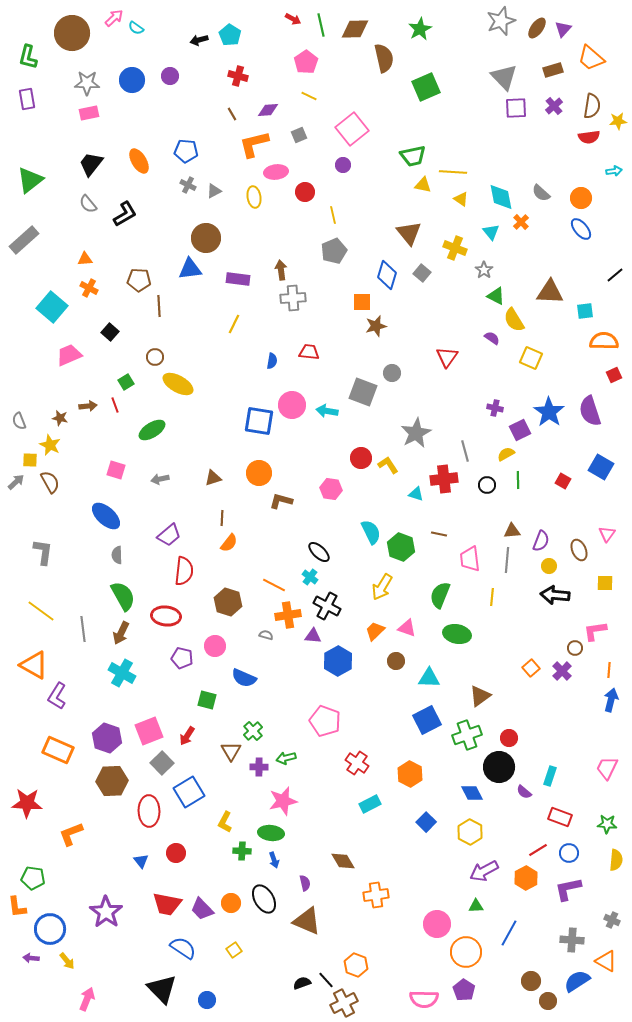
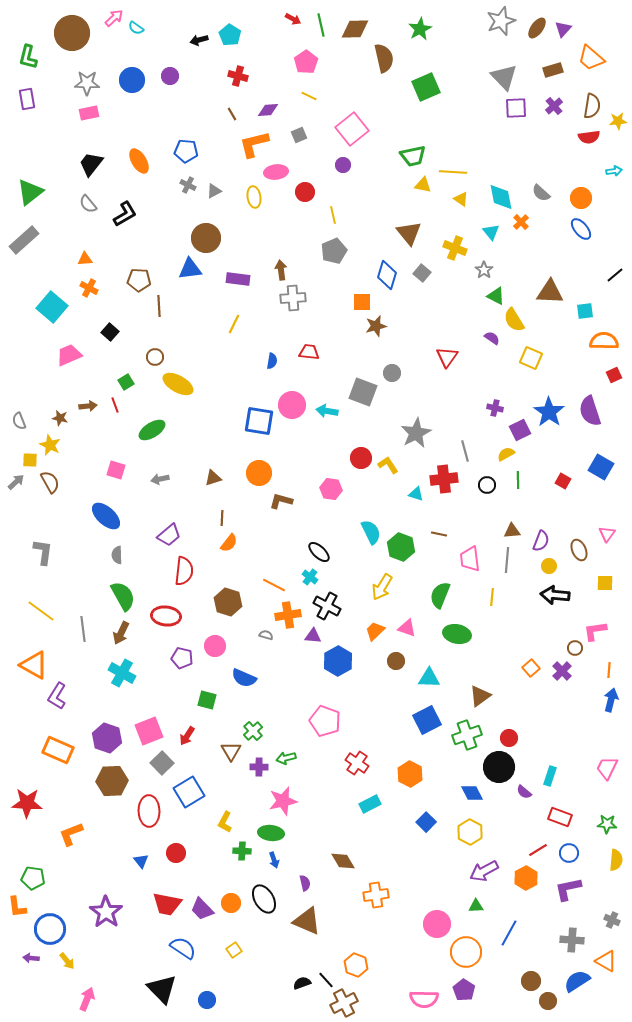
green triangle at (30, 180): moved 12 px down
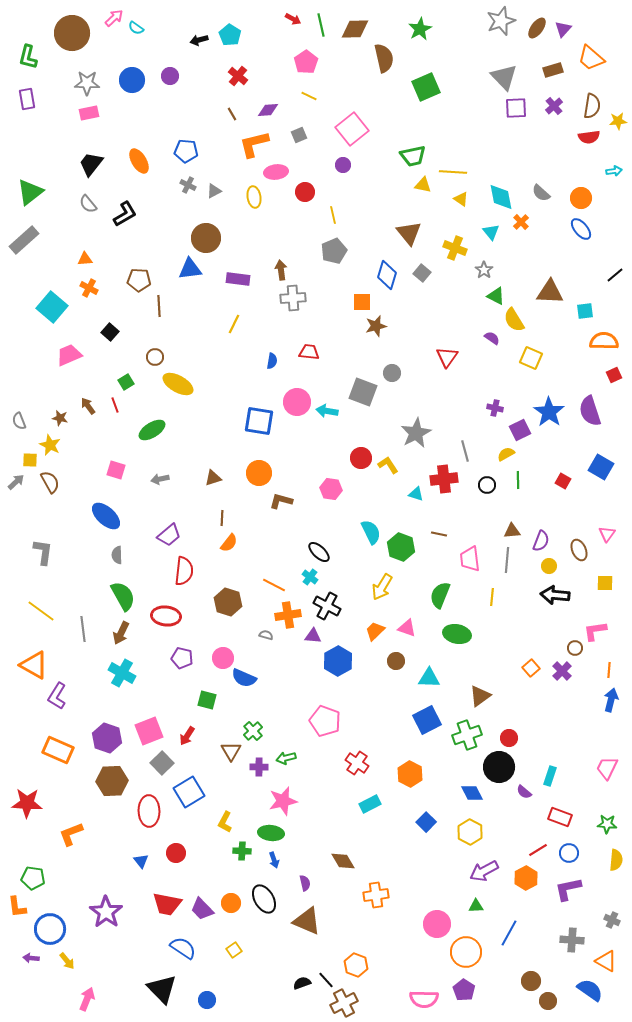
red cross at (238, 76): rotated 24 degrees clockwise
pink circle at (292, 405): moved 5 px right, 3 px up
brown arrow at (88, 406): rotated 120 degrees counterclockwise
pink circle at (215, 646): moved 8 px right, 12 px down
blue semicircle at (577, 981): moved 13 px right, 9 px down; rotated 68 degrees clockwise
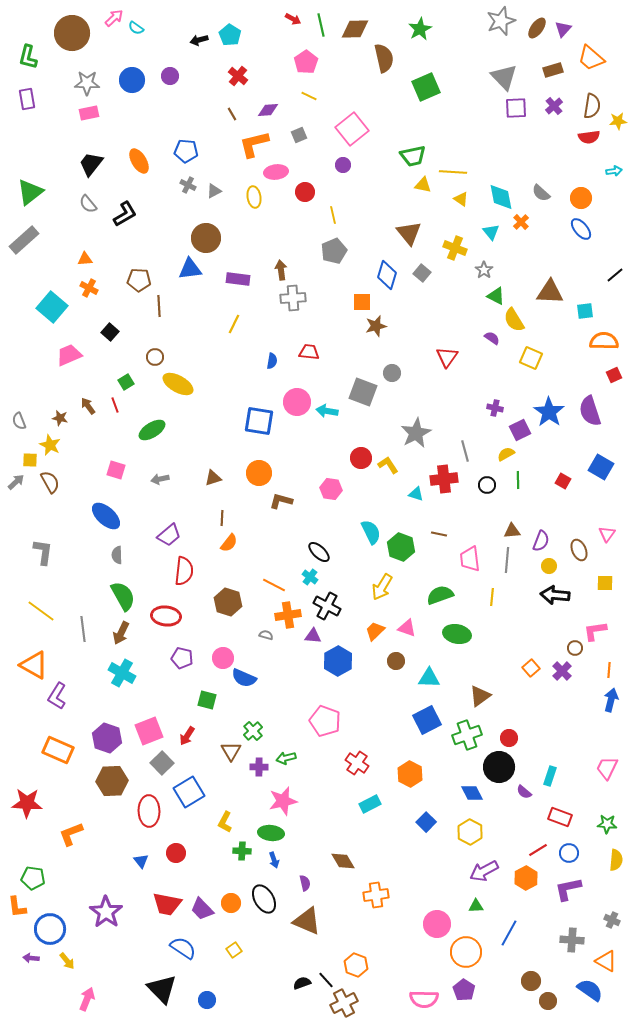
green semicircle at (440, 595): rotated 48 degrees clockwise
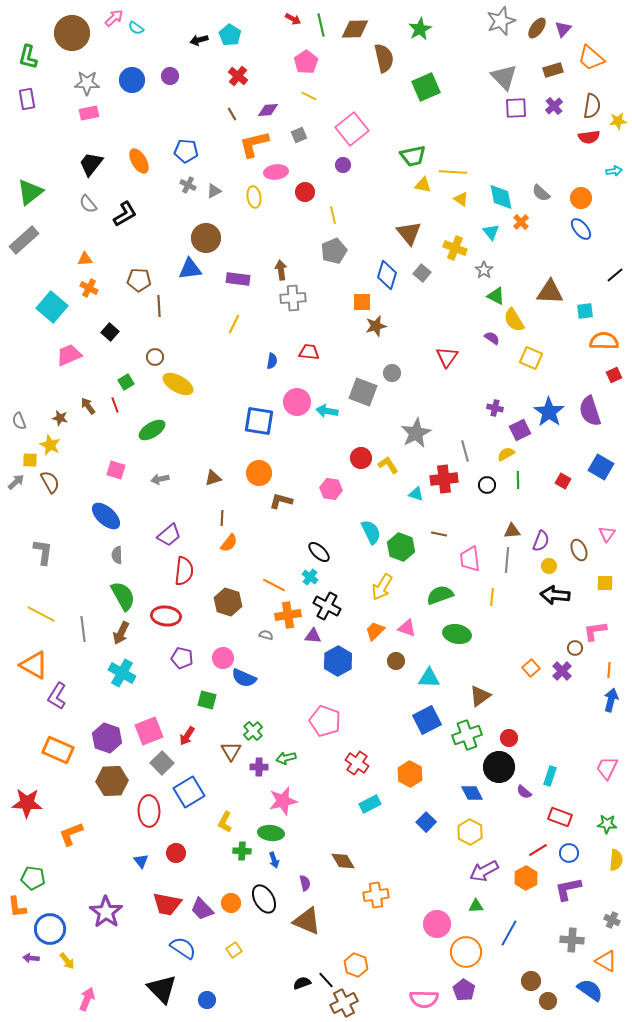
yellow line at (41, 611): moved 3 px down; rotated 8 degrees counterclockwise
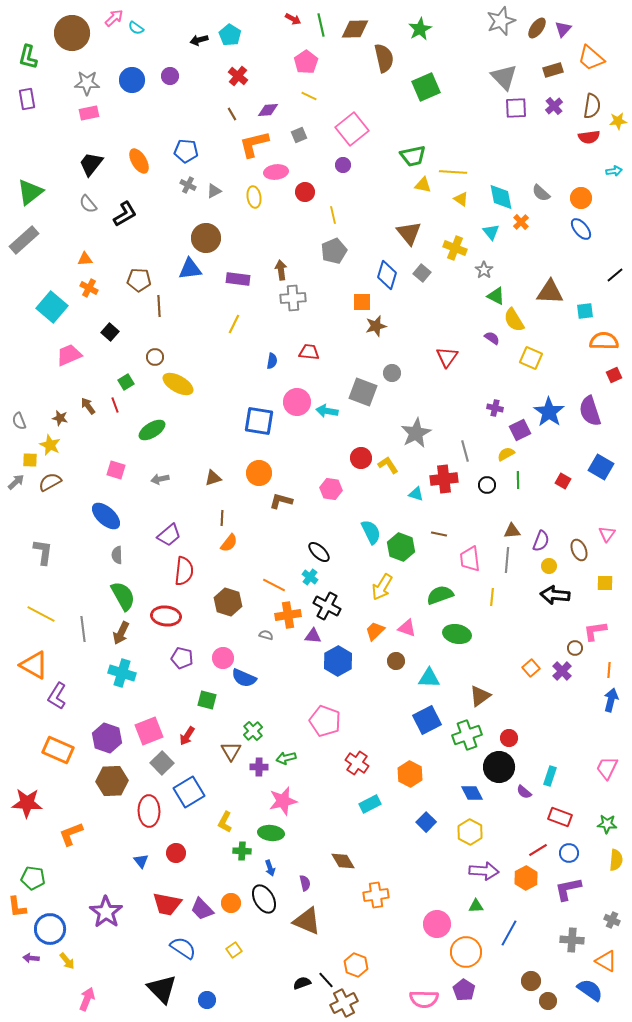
brown semicircle at (50, 482): rotated 90 degrees counterclockwise
cyan cross at (122, 673): rotated 12 degrees counterclockwise
blue arrow at (274, 860): moved 4 px left, 8 px down
purple arrow at (484, 871): rotated 148 degrees counterclockwise
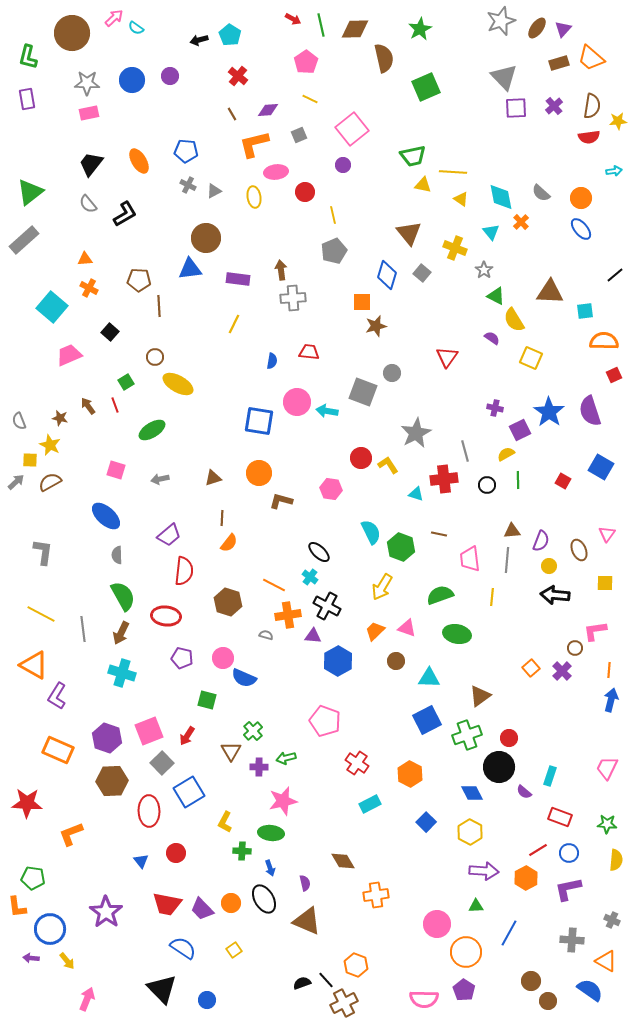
brown rectangle at (553, 70): moved 6 px right, 7 px up
yellow line at (309, 96): moved 1 px right, 3 px down
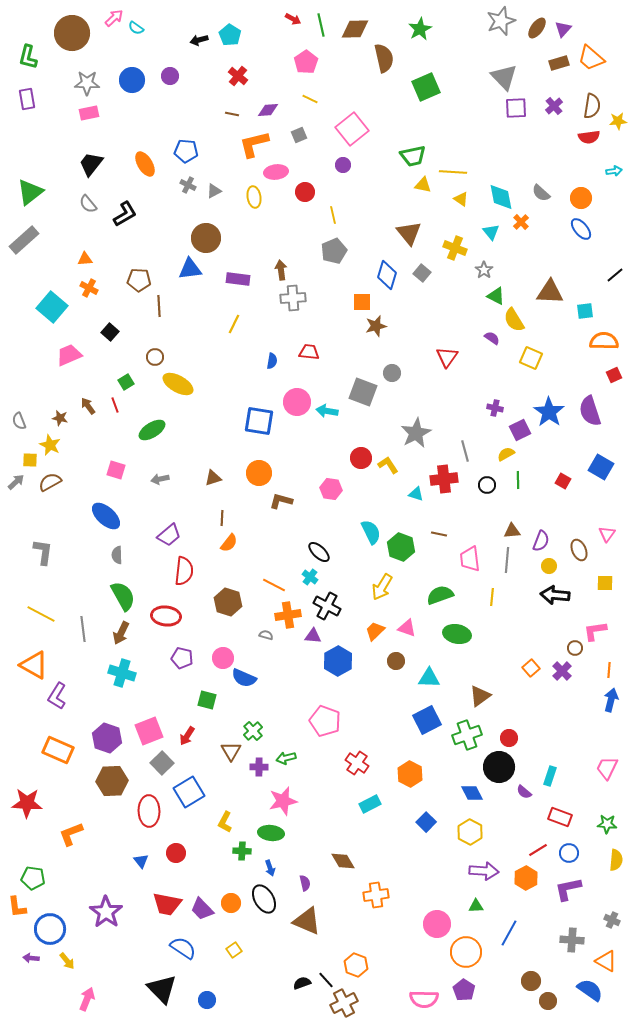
brown line at (232, 114): rotated 48 degrees counterclockwise
orange ellipse at (139, 161): moved 6 px right, 3 px down
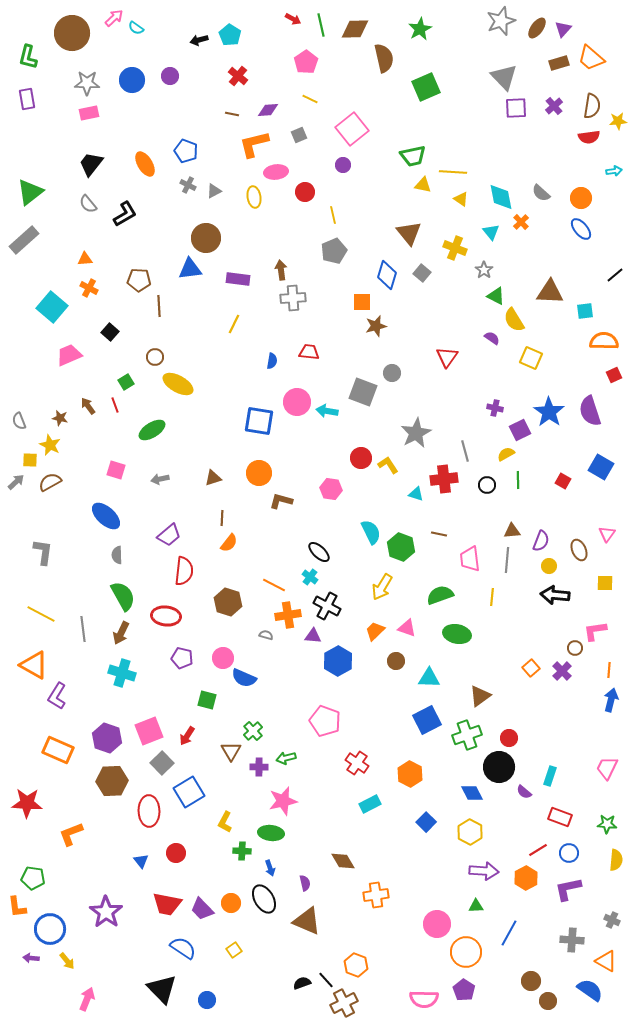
blue pentagon at (186, 151): rotated 15 degrees clockwise
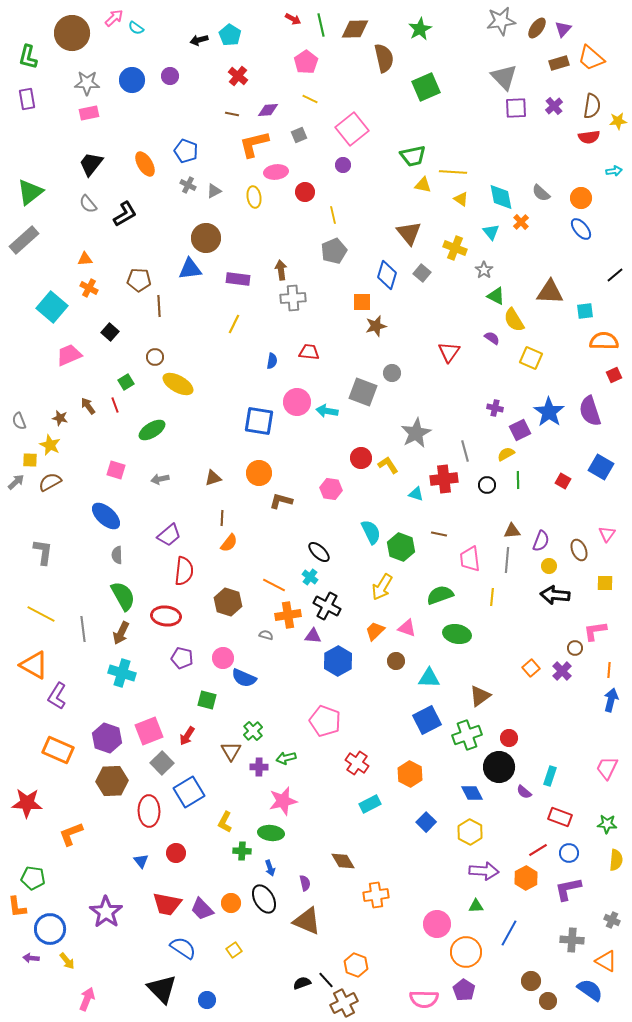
gray star at (501, 21): rotated 12 degrees clockwise
red triangle at (447, 357): moved 2 px right, 5 px up
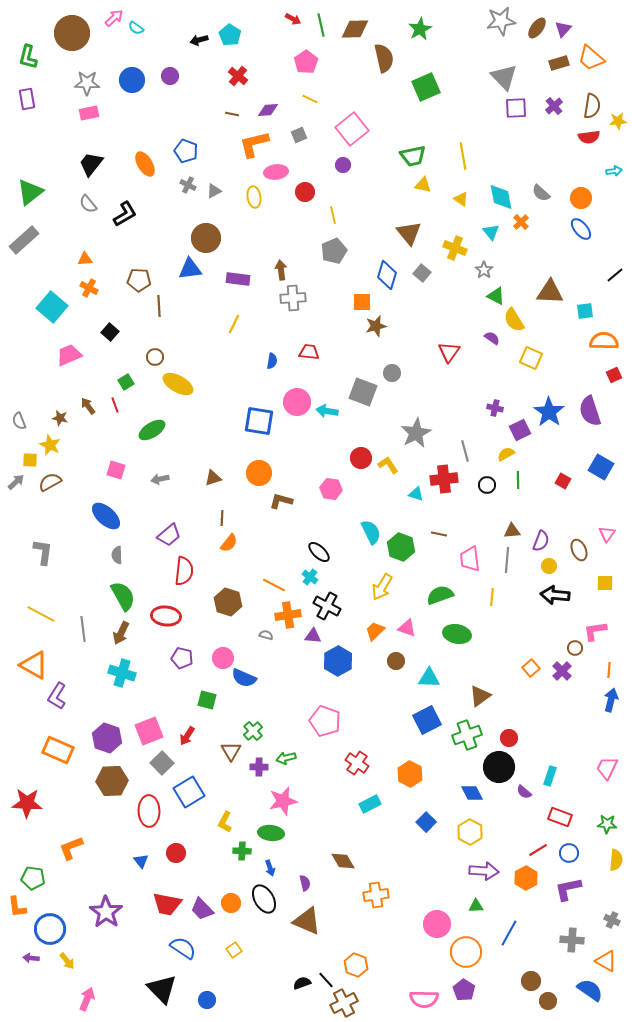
yellow line at (453, 172): moved 10 px right, 16 px up; rotated 76 degrees clockwise
orange L-shape at (71, 834): moved 14 px down
